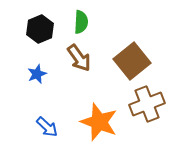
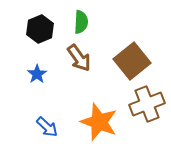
blue star: rotated 12 degrees counterclockwise
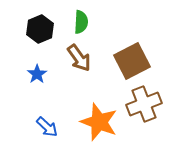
brown square: rotated 12 degrees clockwise
brown cross: moved 3 px left
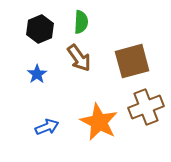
brown square: rotated 12 degrees clockwise
brown cross: moved 2 px right, 3 px down
orange star: rotated 6 degrees clockwise
blue arrow: rotated 65 degrees counterclockwise
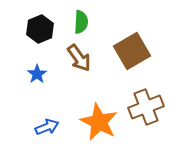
brown square: moved 10 px up; rotated 15 degrees counterclockwise
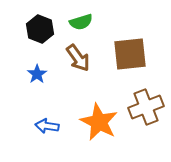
green semicircle: rotated 70 degrees clockwise
black hexagon: rotated 16 degrees counterclockwise
brown square: moved 2 px left, 3 px down; rotated 24 degrees clockwise
brown arrow: moved 1 px left
blue arrow: moved 1 px up; rotated 150 degrees counterclockwise
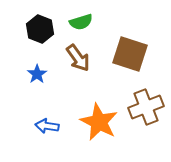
brown square: rotated 24 degrees clockwise
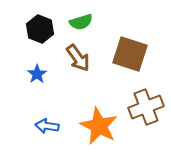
orange star: moved 4 px down
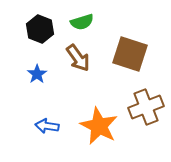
green semicircle: moved 1 px right
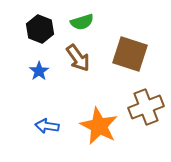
blue star: moved 2 px right, 3 px up
